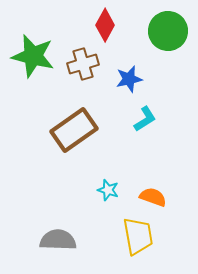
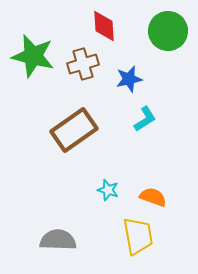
red diamond: moved 1 px left, 1 px down; rotated 32 degrees counterclockwise
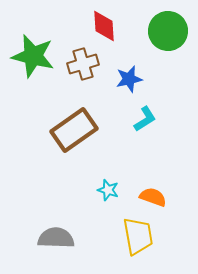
gray semicircle: moved 2 px left, 2 px up
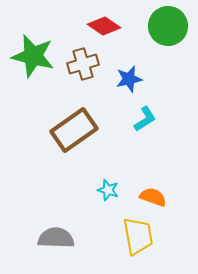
red diamond: rotated 52 degrees counterclockwise
green circle: moved 5 px up
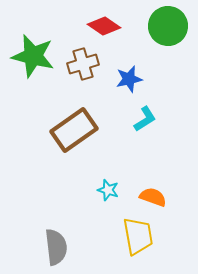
gray semicircle: moved 9 px down; rotated 81 degrees clockwise
